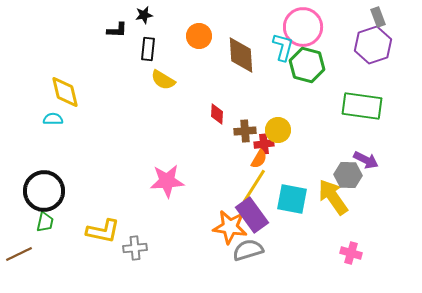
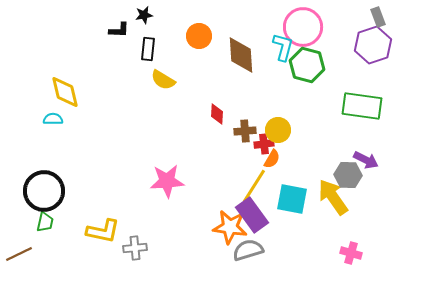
black L-shape: moved 2 px right
orange semicircle: moved 13 px right
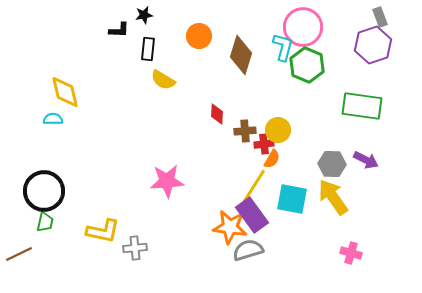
gray rectangle: moved 2 px right
brown diamond: rotated 21 degrees clockwise
green hexagon: rotated 8 degrees clockwise
gray hexagon: moved 16 px left, 11 px up
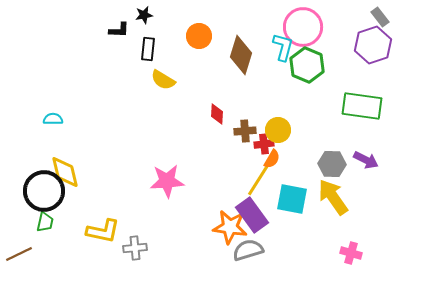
gray rectangle: rotated 18 degrees counterclockwise
yellow diamond: moved 80 px down
yellow line: moved 5 px right, 7 px up
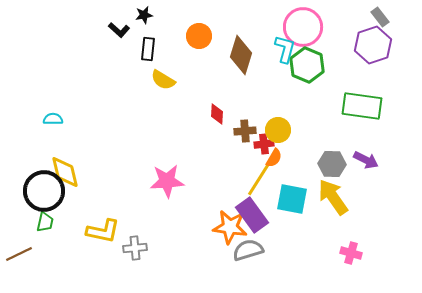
black L-shape: rotated 40 degrees clockwise
cyan L-shape: moved 2 px right, 2 px down
orange semicircle: moved 2 px right, 1 px up
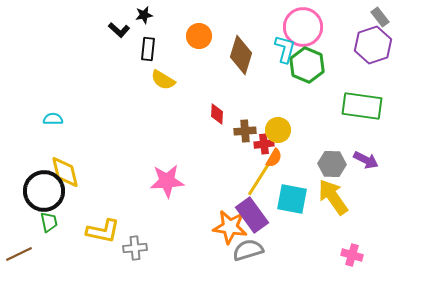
green trapezoid: moved 4 px right; rotated 25 degrees counterclockwise
pink cross: moved 1 px right, 2 px down
